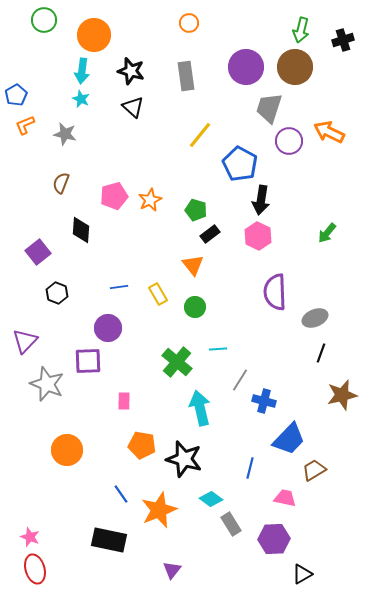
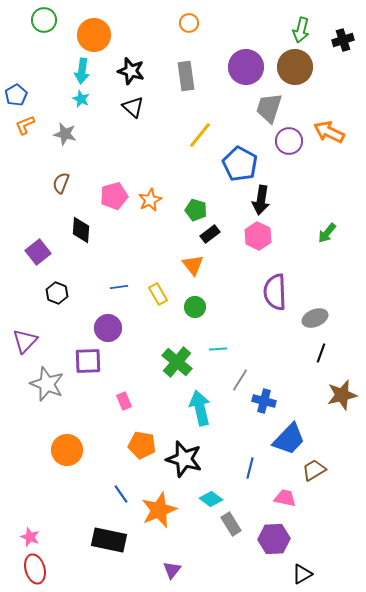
pink rectangle at (124, 401): rotated 24 degrees counterclockwise
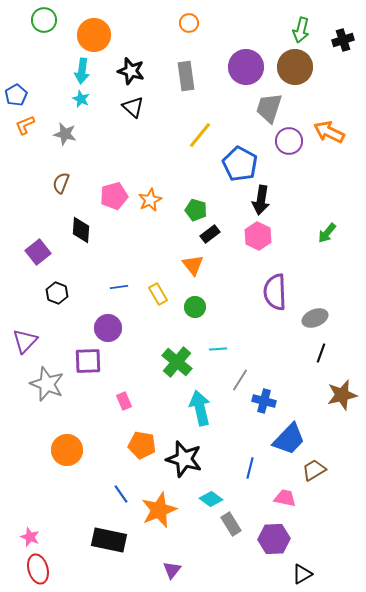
red ellipse at (35, 569): moved 3 px right
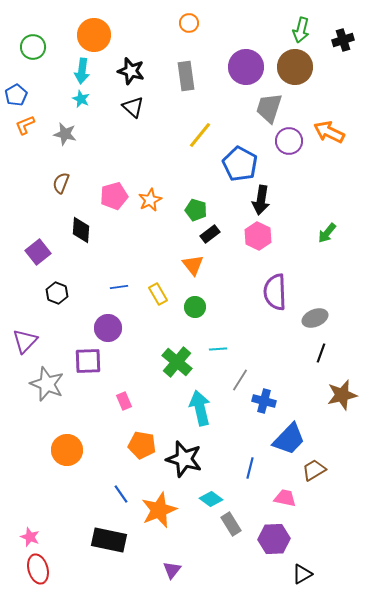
green circle at (44, 20): moved 11 px left, 27 px down
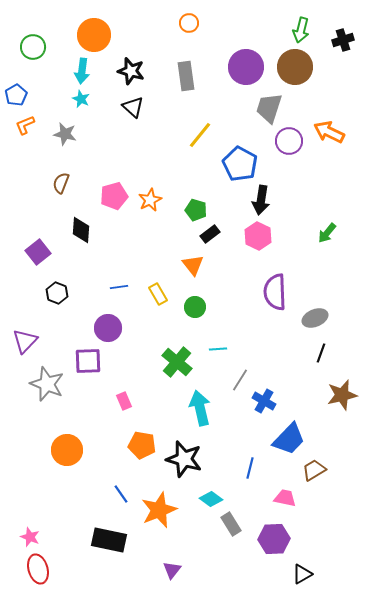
blue cross at (264, 401): rotated 15 degrees clockwise
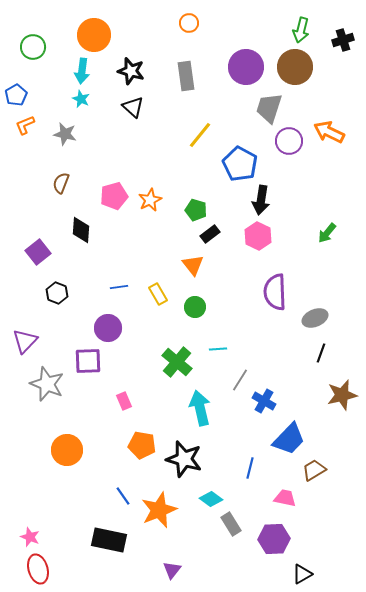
blue line at (121, 494): moved 2 px right, 2 px down
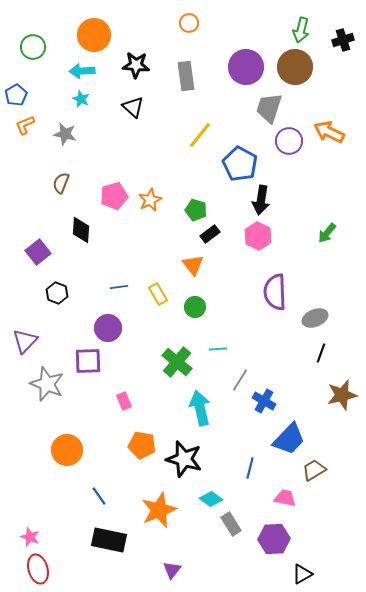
cyan arrow at (82, 71): rotated 80 degrees clockwise
black star at (131, 71): moved 5 px right, 6 px up; rotated 12 degrees counterclockwise
blue line at (123, 496): moved 24 px left
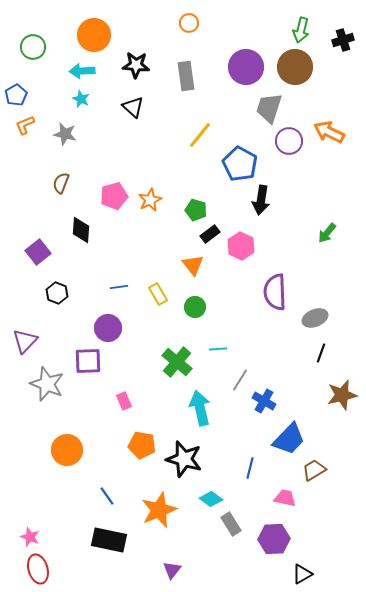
pink hexagon at (258, 236): moved 17 px left, 10 px down
blue line at (99, 496): moved 8 px right
